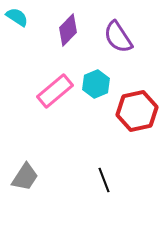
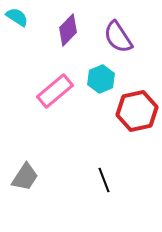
cyan hexagon: moved 5 px right, 5 px up
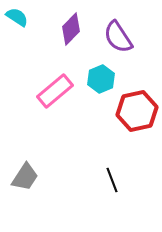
purple diamond: moved 3 px right, 1 px up
black line: moved 8 px right
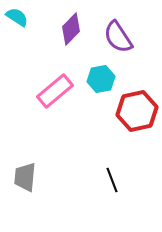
cyan hexagon: rotated 12 degrees clockwise
gray trapezoid: rotated 152 degrees clockwise
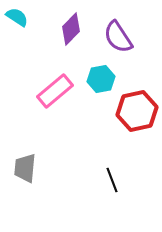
gray trapezoid: moved 9 px up
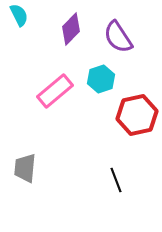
cyan semicircle: moved 2 px right, 2 px up; rotated 30 degrees clockwise
cyan hexagon: rotated 8 degrees counterclockwise
red hexagon: moved 4 px down
black line: moved 4 px right
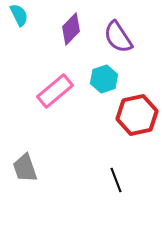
cyan hexagon: moved 3 px right
gray trapezoid: rotated 24 degrees counterclockwise
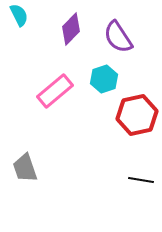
black line: moved 25 px right; rotated 60 degrees counterclockwise
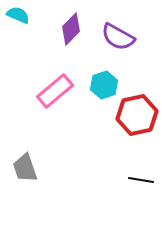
cyan semicircle: moved 1 px left; rotated 40 degrees counterclockwise
purple semicircle: rotated 28 degrees counterclockwise
cyan hexagon: moved 6 px down
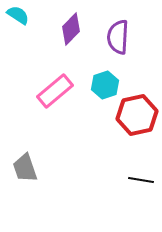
cyan semicircle: rotated 10 degrees clockwise
purple semicircle: rotated 64 degrees clockwise
cyan hexagon: moved 1 px right
